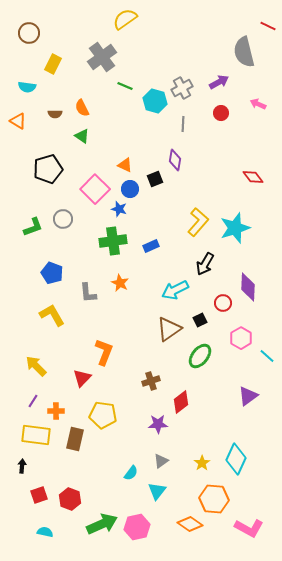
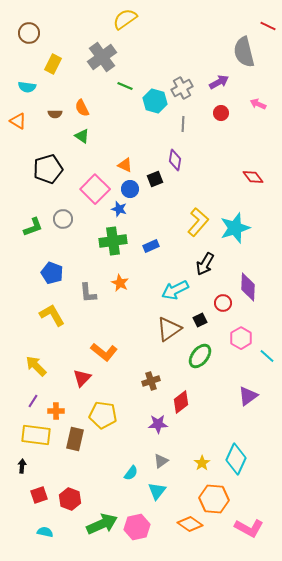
orange L-shape at (104, 352): rotated 108 degrees clockwise
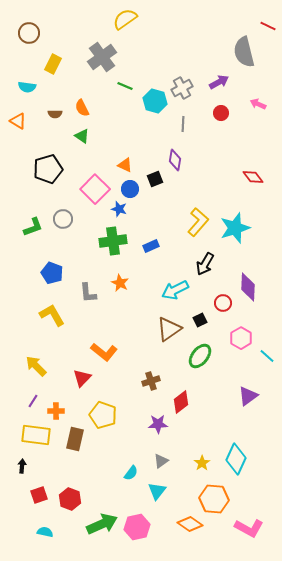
yellow pentagon at (103, 415): rotated 12 degrees clockwise
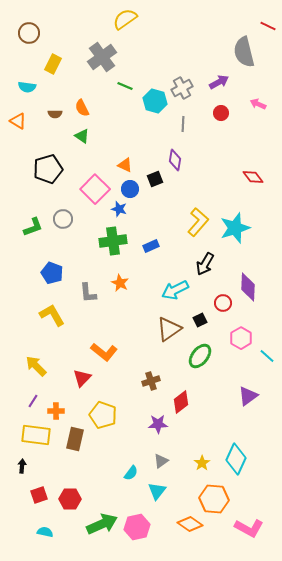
red hexagon at (70, 499): rotated 20 degrees counterclockwise
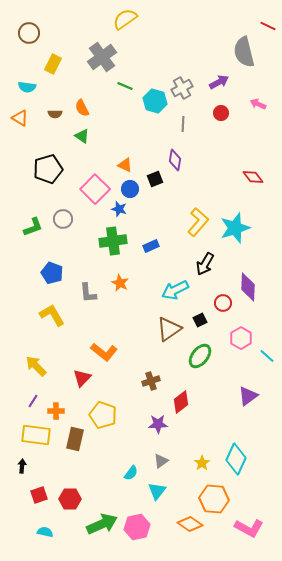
orange triangle at (18, 121): moved 2 px right, 3 px up
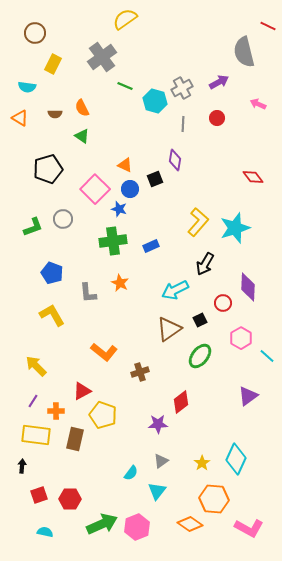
brown circle at (29, 33): moved 6 px right
red circle at (221, 113): moved 4 px left, 5 px down
red triangle at (82, 378): moved 13 px down; rotated 18 degrees clockwise
brown cross at (151, 381): moved 11 px left, 9 px up
pink hexagon at (137, 527): rotated 10 degrees counterclockwise
